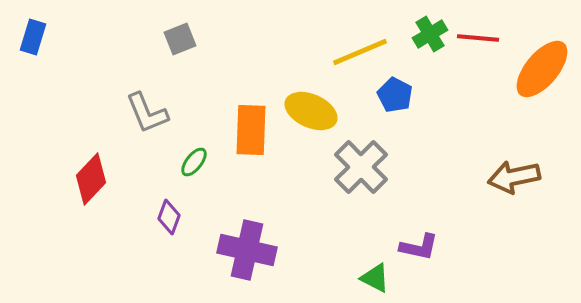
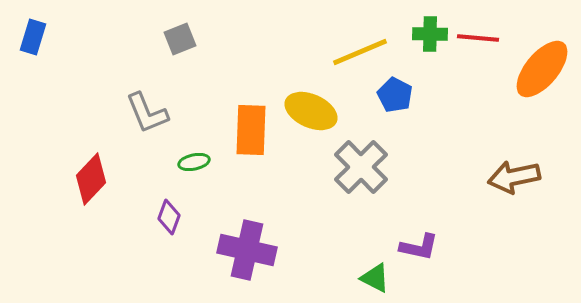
green cross: rotated 32 degrees clockwise
green ellipse: rotated 40 degrees clockwise
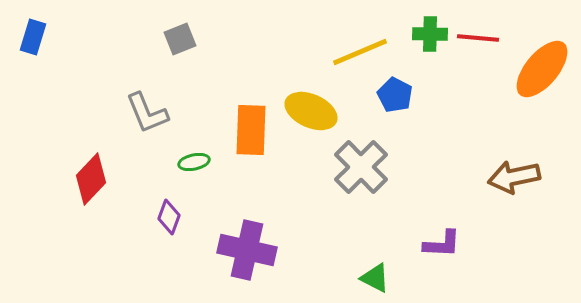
purple L-shape: moved 23 px right, 3 px up; rotated 9 degrees counterclockwise
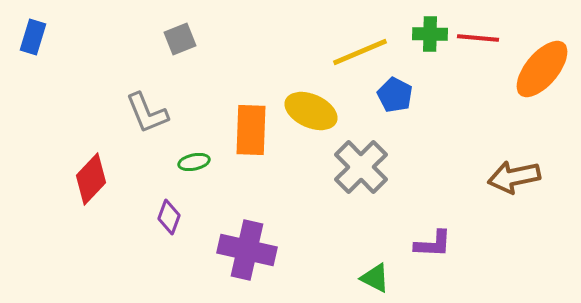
purple L-shape: moved 9 px left
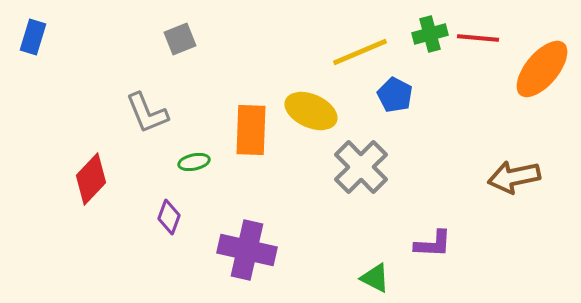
green cross: rotated 16 degrees counterclockwise
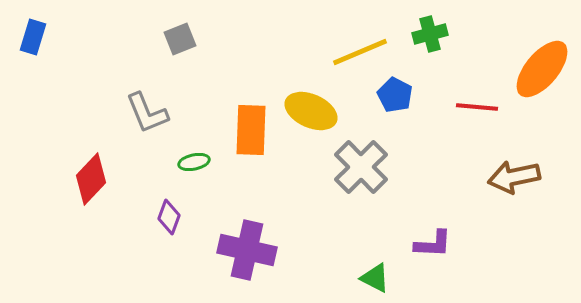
red line: moved 1 px left, 69 px down
